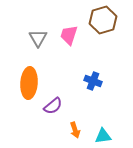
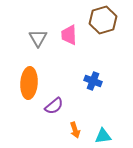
pink trapezoid: rotated 20 degrees counterclockwise
purple semicircle: moved 1 px right
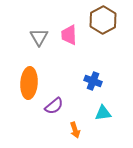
brown hexagon: rotated 12 degrees counterclockwise
gray triangle: moved 1 px right, 1 px up
cyan triangle: moved 23 px up
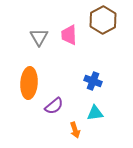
cyan triangle: moved 8 px left
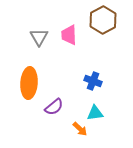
purple semicircle: moved 1 px down
orange arrow: moved 5 px right, 1 px up; rotated 28 degrees counterclockwise
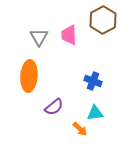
orange ellipse: moved 7 px up
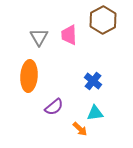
blue cross: rotated 18 degrees clockwise
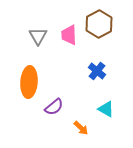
brown hexagon: moved 4 px left, 4 px down
gray triangle: moved 1 px left, 1 px up
orange ellipse: moved 6 px down
blue cross: moved 4 px right, 10 px up
cyan triangle: moved 11 px right, 4 px up; rotated 36 degrees clockwise
orange arrow: moved 1 px right, 1 px up
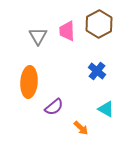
pink trapezoid: moved 2 px left, 4 px up
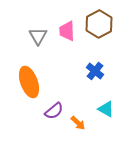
blue cross: moved 2 px left
orange ellipse: rotated 24 degrees counterclockwise
purple semicircle: moved 4 px down
orange arrow: moved 3 px left, 5 px up
